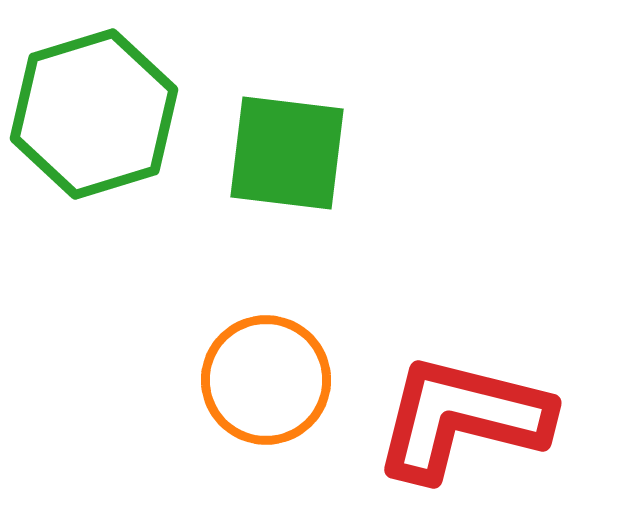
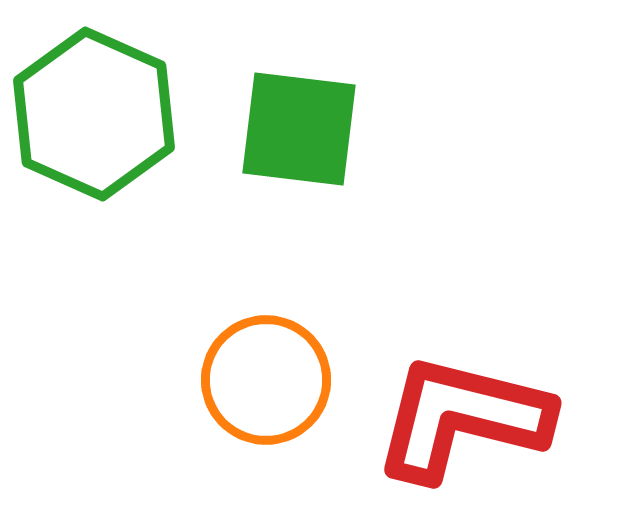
green hexagon: rotated 19 degrees counterclockwise
green square: moved 12 px right, 24 px up
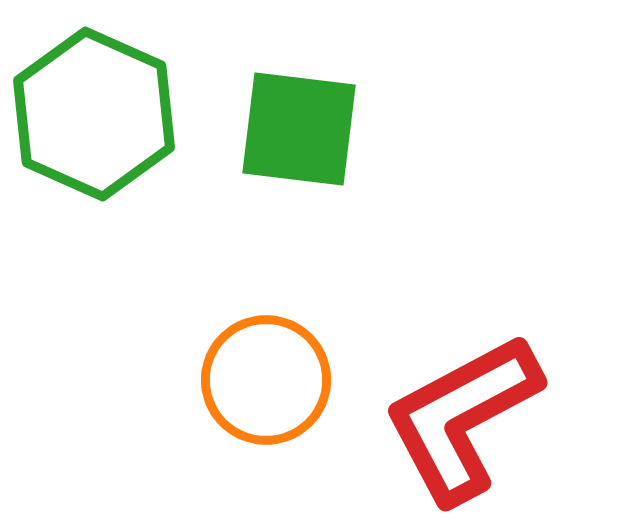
red L-shape: rotated 42 degrees counterclockwise
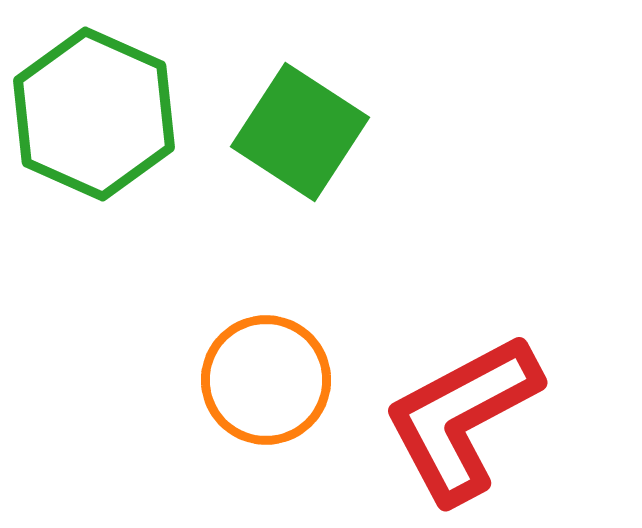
green square: moved 1 px right, 3 px down; rotated 26 degrees clockwise
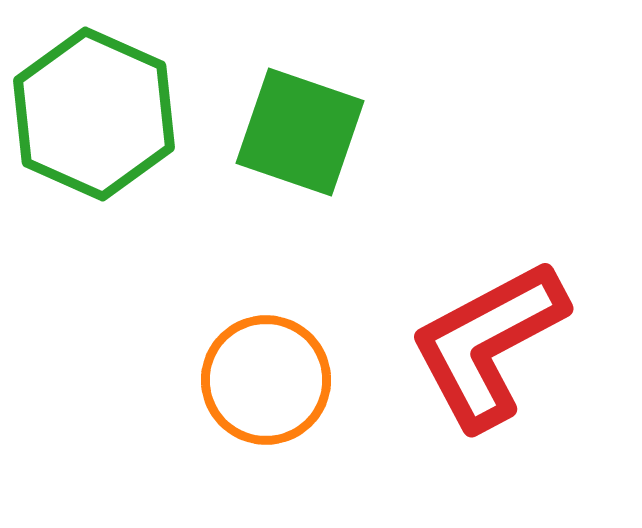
green square: rotated 14 degrees counterclockwise
red L-shape: moved 26 px right, 74 px up
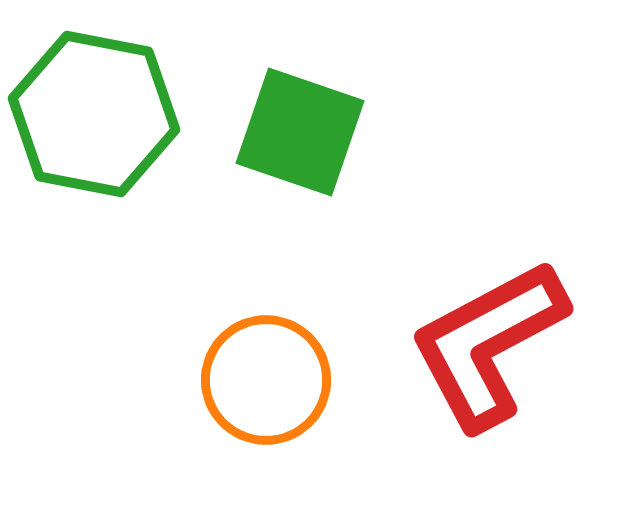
green hexagon: rotated 13 degrees counterclockwise
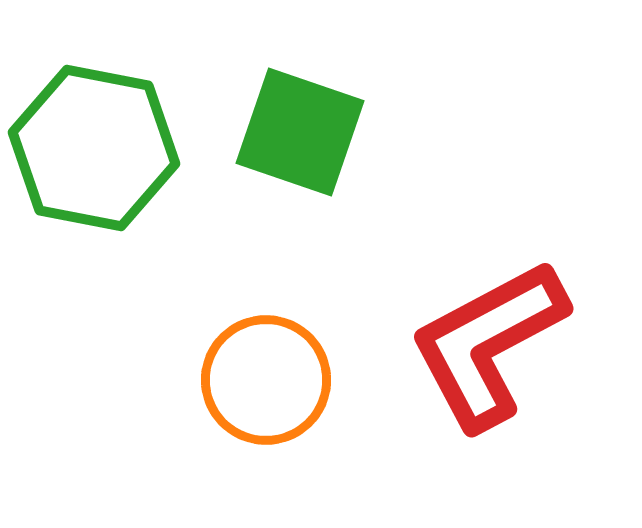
green hexagon: moved 34 px down
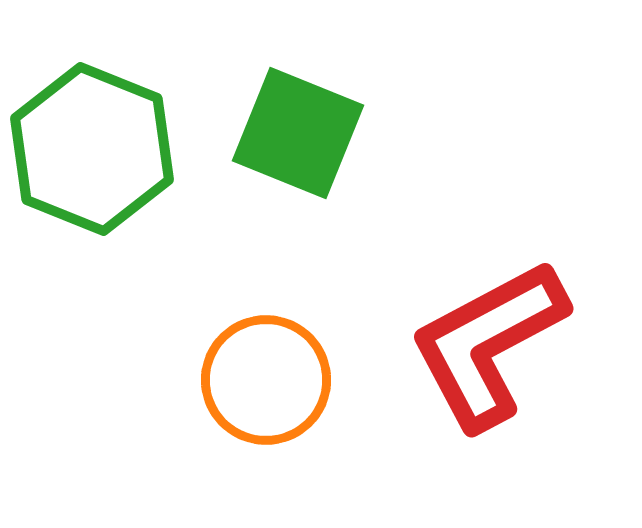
green square: moved 2 px left, 1 px down; rotated 3 degrees clockwise
green hexagon: moved 2 px left, 1 px down; rotated 11 degrees clockwise
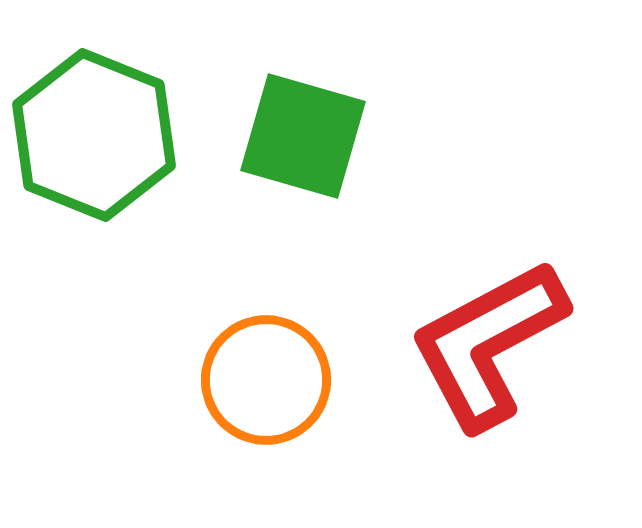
green square: moved 5 px right, 3 px down; rotated 6 degrees counterclockwise
green hexagon: moved 2 px right, 14 px up
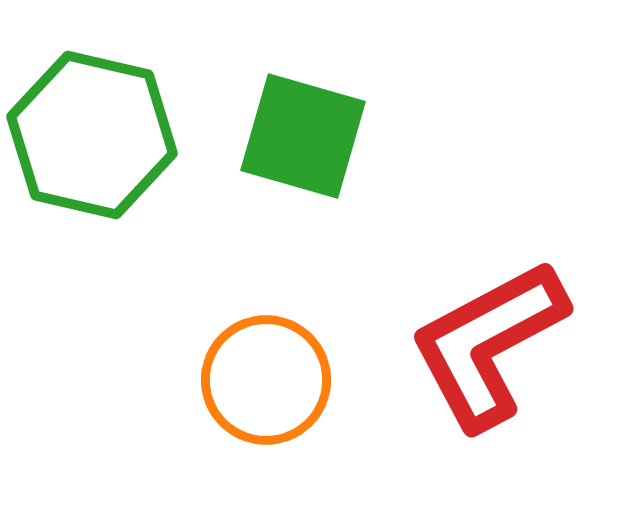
green hexagon: moved 2 px left; rotated 9 degrees counterclockwise
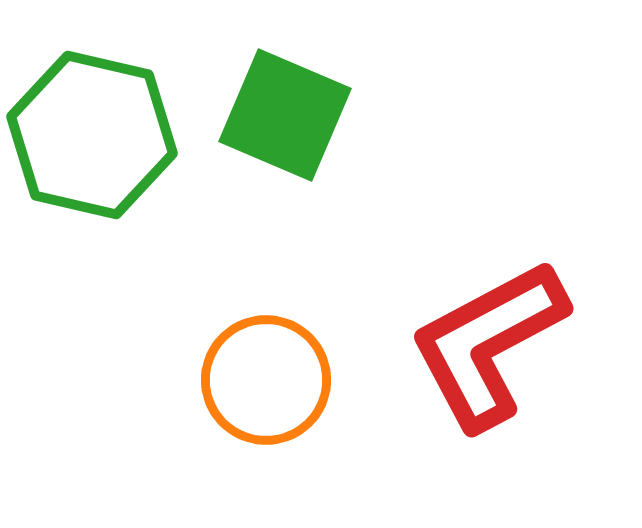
green square: moved 18 px left, 21 px up; rotated 7 degrees clockwise
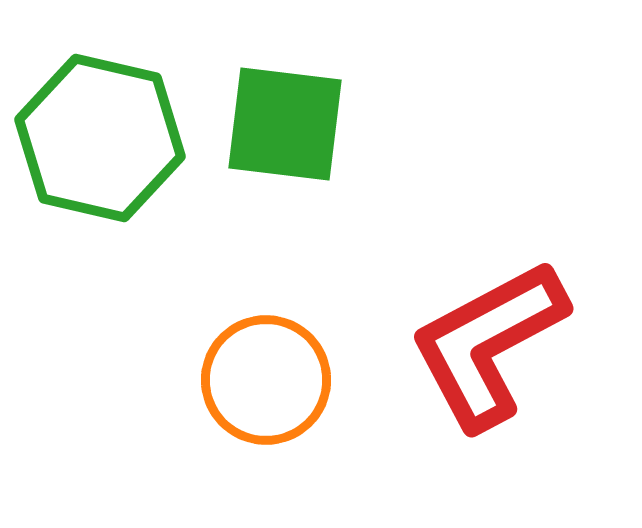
green square: moved 9 px down; rotated 16 degrees counterclockwise
green hexagon: moved 8 px right, 3 px down
